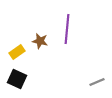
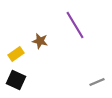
purple line: moved 8 px right, 4 px up; rotated 36 degrees counterclockwise
yellow rectangle: moved 1 px left, 2 px down
black square: moved 1 px left, 1 px down
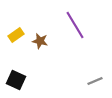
yellow rectangle: moved 19 px up
gray line: moved 2 px left, 1 px up
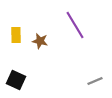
yellow rectangle: rotated 56 degrees counterclockwise
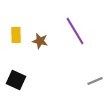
purple line: moved 6 px down
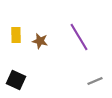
purple line: moved 4 px right, 6 px down
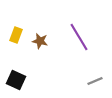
yellow rectangle: rotated 21 degrees clockwise
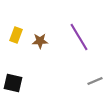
brown star: rotated 14 degrees counterclockwise
black square: moved 3 px left, 3 px down; rotated 12 degrees counterclockwise
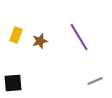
brown star: rotated 14 degrees counterclockwise
black square: rotated 18 degrees counterclockwise
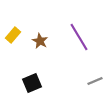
yellow rectangle: moved 3 px left; rotated 21 degrees clockwise
brown star: rotated 28 degrees counterclockwise
black square: moved 19 px right; rotated 18 degrees counterclockwise
